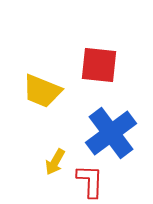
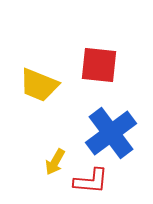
yellow trapezoid: moved 3 px left, 6 px up
red L-shape: moved 1 px right; rotated 93 degrees clockwise
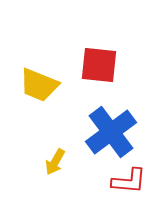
blue cross: moved 1 px up
red L-shape: moved 38 px right
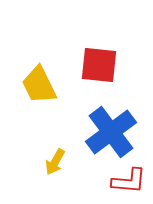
yellow trapezoid: rotated 42 degrees clockwise
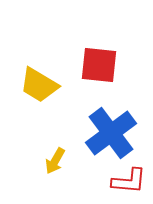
yellow trapezoid: rotated 33 degrees counterclockwise
blue cross: moved 1 px down
yellow arrow: moved 1 px up
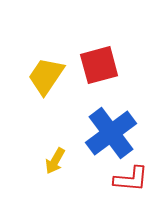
red square: rotated 21 degrees counterclockwise
yellow trapezoid: moved 7 px right, 9 px up; rotated 93 degrees clockwise
red L-shape: moved 2 px right, 2 px up
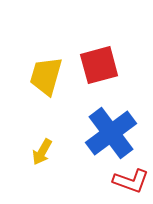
yellow trapezoid: rotated 18 degrees counterclockwise
yellow arrow: moved 13 px left, 9 px up
red L-shape: moved 2 px down; rotated 15 degrees clockwise
